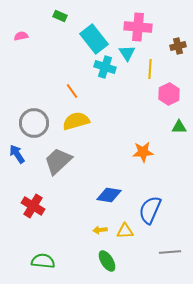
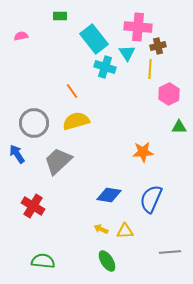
green rectangle: rotated 24 degrees counterclockwise
brown cross: moved 20 px left
blue semicircle: moved 1 px right, 11 px up
yellow arrow: moved 1 px right, 1 px up; rotated 32 degrees clockwise
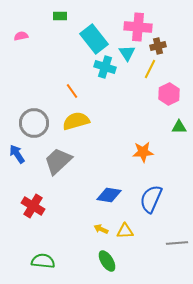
yellow line: rotated 24 degrees clockwise
gray line: moved 7 px right, 9 px up
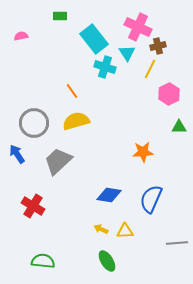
pink cross: rotated 20 degrees clockwise
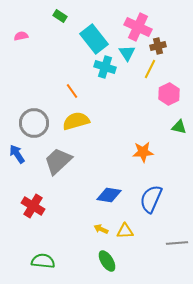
green rectangle: rotated 32 degrees clockwise
green triangle: rotated 14 degrees clockwise
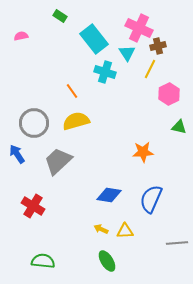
pink cross: moved 1 px right, 1 px down
cyan cross: moved 5 px down
